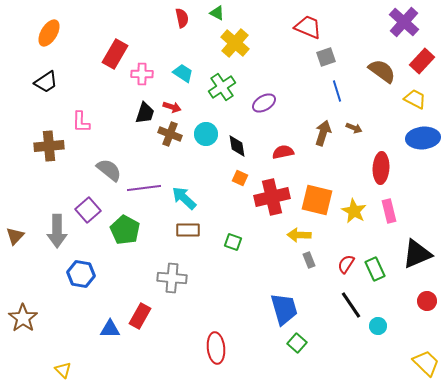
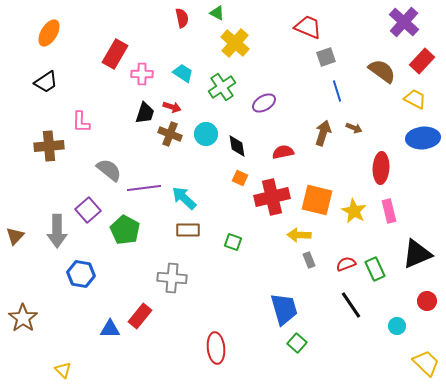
red semicircle at (346, 264): rotated 36 degrees clockwise
red rectangle at (140, 316): rotated 10 degrees clockwise
cyan circle at (378, 326): moved 19 px right
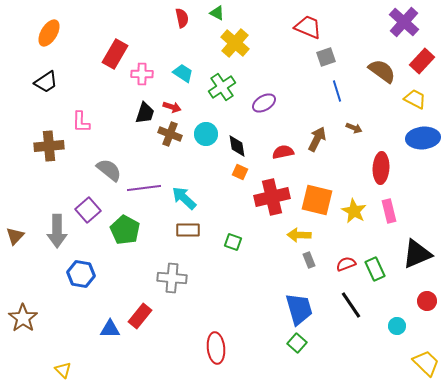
brown arrow at (323, 133): moved 6 px left, 6 px down; rotated 10 degrees clockwise
orange square at (240, 178): moved 6 px up
blue trapezoid at (284, 309): moved 15 px right
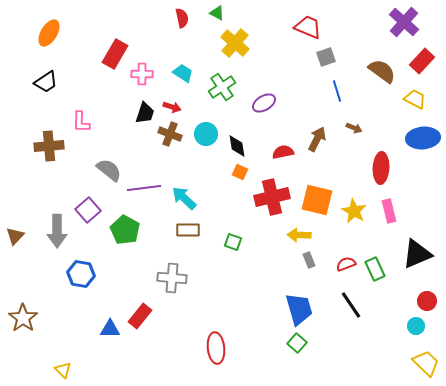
cyan circle at (397, 326): moved 19 px right
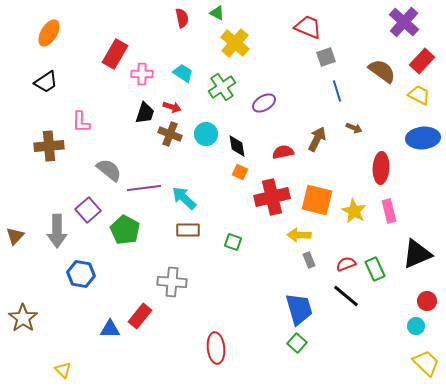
yellow trapezoid at (415, 99): moved 4 px right, 4 px up
gray cross at (172, 278): moved 4 px down
black line at (351, 305): moved 5 px left, 9 px up; rotated 16 degrees counterclockwise
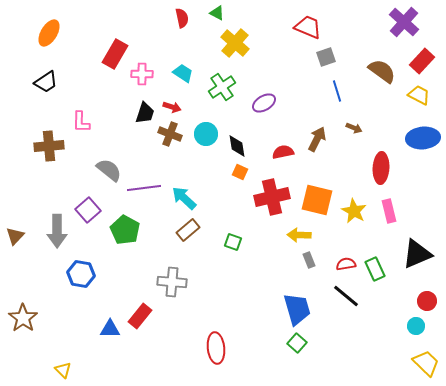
brown rectangle at (188, 230): rotated 40 degrees counterclockwise
red semicircle at (346, 264): rotated 12 degrees clockwise
blue trapezoid at (299, 309): moved 2 px left
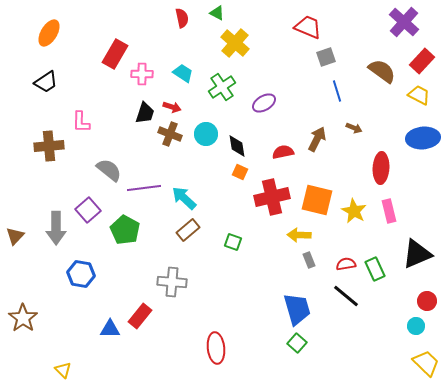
gray arrow at (57, 231): moved 1 px left, 3 px up
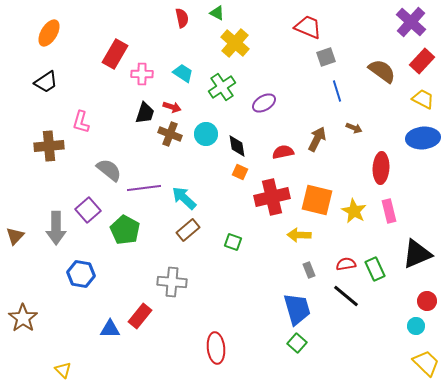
purple cross at (404, 22): moved 7 px right
yellow trapezoid at (419, 95): moved 4 px right, 4 px down
pink L-shape at (81, 122): rotated 15 degrees clockwise
gray rectangle at (309, 260): moved 10 px down
